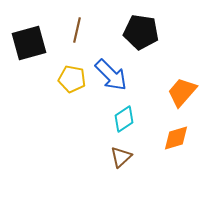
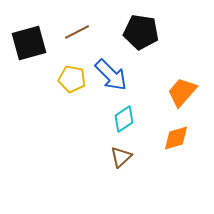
brown line: moved 2 px down; rotated 50 degrees clockwise
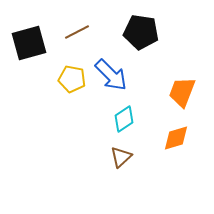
orange trapezoid: rotated 20 degrees counterclockwise
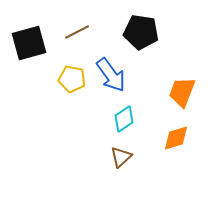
blue arrow: rotated 9 degrees clockwise
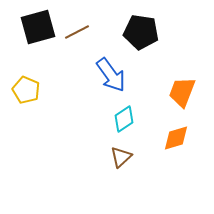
black square: moved 9 px right, 16 px up
yellow pentagon: moved 46 px left, 11 px down; rotated 12 degrees clockwise
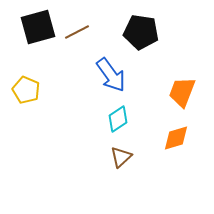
cyan diamond: moved 6 px left
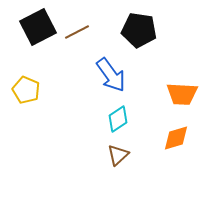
black square: rotated 12 degrees counterclockwise
black pentagon: moved 2 px left, 2 px up
orange trapezoid: moved 2 px down; rotated 108 degrees counterclockwise
brown triangle: moved 3 px left, 2 px up
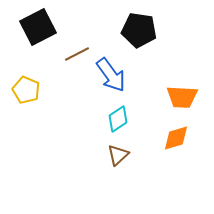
brown line: moved 22 px down
orange trapezoid: moved 3 px down
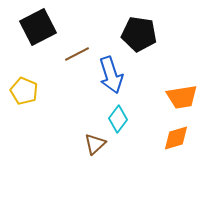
black pentagon: moved 4 px down
blue arrow: rotated 18 degrees clockwise
yellow pentagon: moved 2 px left, 1 px down
orange trapezoid: rotated 12 degrees counterclockwise
cyan diamond: rotated 20 degrees counterclockwise
brown triangle: moved 23 px left, 11 px up
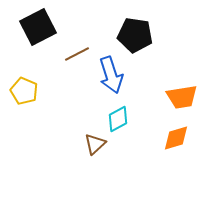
black pentagon: moved 4 px left, 1 px down
cyan diamond: rotated 24 degrees clockwise
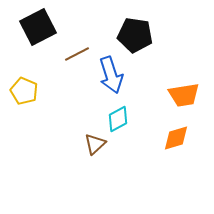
orange trapezoid: moved 2 px right, 2 px up
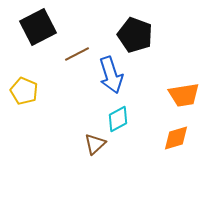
black pentagon: rotated 12 degrees clockwise
